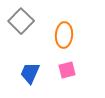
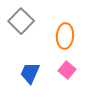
orange ellipse: moved 1 px right, 1 px down
pink square: rotated 36 degrees counterclockwise
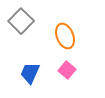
orange ellipse: rotated 25 degrees counterclockwise
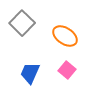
gray square: moved 1 px right, 2 px down
orange ellipse: rotated 35 degrees counterclockwise
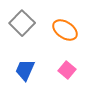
orange ellipse: moved 6 px up
blue trapezoid: moved 5 px left, 3 px up
